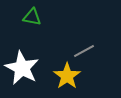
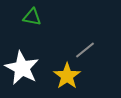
gray line: moved 1 px right, 1 px up; rotated 10 degrees counterclockwise
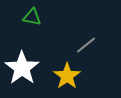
gray line: moved 1 px right, 5 px up
white star: rotated 8 degrees clockwise
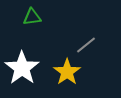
green triangle: rotated 18 degrees counterclockwise
yellow star: moved 4 px up
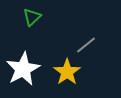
green triangle: rotated 36 degrees counterclockwise
white star: moved 1 px right, 1 px down; rotated 8 degrees clockwise
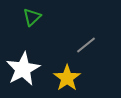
yellow star: moved 6 px down
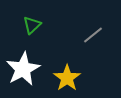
green triangle: moved 8 px down
gray line: moved 7 px right, 10 px up
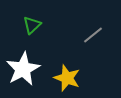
yellow star: rotated 16 degrees counterclockwise
